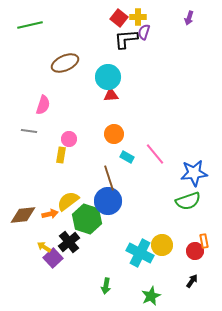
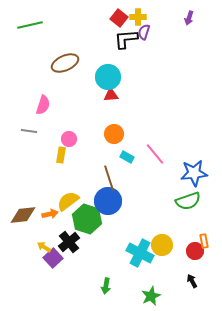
black arrow: rotated 64 degrees counterclockwise
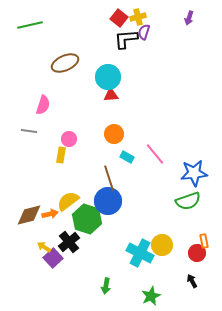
yellow cross: rotated 14 degrees counterclockwise
brown diamond: moved 6 px right; rotated 8 degrees counterclockwise
red circle: moved 2 px right, 2 px down
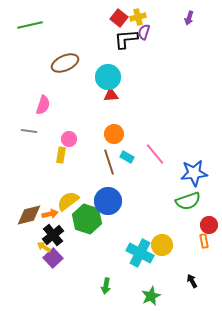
brown line: moved 16 px up
black cross: moved 16 px left, 7 px up
red circle: moved 12 px right, 28 px up
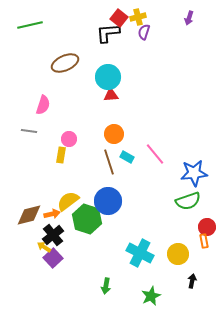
black L-shape: moved 18 px left, 6 px up
orange arrow: moved 2 px right
red circle: moved 2 px left, 2 px down
yellow circle: moved 16 px right, 9 px down
black arrow: rotated 40 degrees clockwise
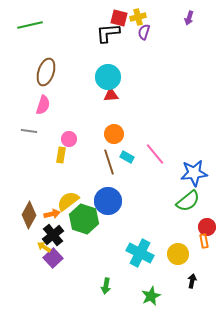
red square: rotated 24 degrees counterclockwise
brown ellipse: moved 19 px left, 9 px down; rotated 48 degrees counterclockwise
green semicircle: rotated 20 degrees counterclockwise
brown diamond: rotated 48 degrees counterclockwise
green hexagon: moved 3 px left
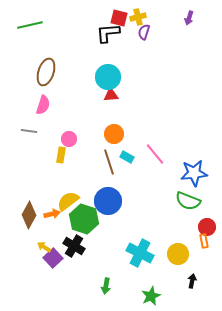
green semicircle: rotated 60 degrees clockwise
black cross: moved 21 px right, 11 px down; rotated 20 degrees counterclockwise
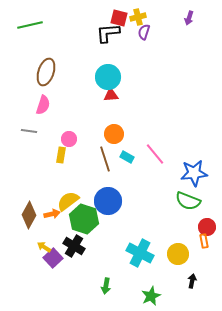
brown line: moved 4 px left, 3 px up
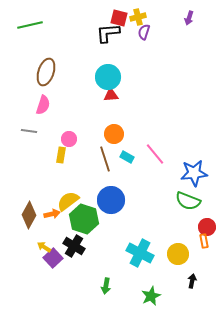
blue circle: moved 3 px right, 1 px up
